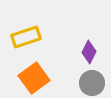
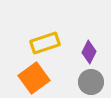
yellow rectangle: moved 19 px right, 6 px down
gray circle: moved 1 px left, 1 px up
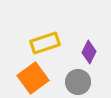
orange square: moved 1 px left
gray circle: moved 13 px left
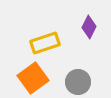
purple diamond: moved 25 px up
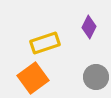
gray circle: moved 18 px right, 5 px up
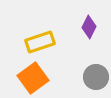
yellow rectangle: moved 5 px left, 1 px up
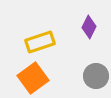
gray circle: moved 1 px up
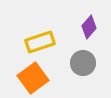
purple diamond: rotated 15 degrees clockwise
gray circle: moved 13 px left, 13 px up
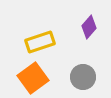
gray circle: moved 14 px down
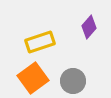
gray circle: moved 10 px left, 4 px down
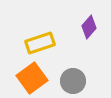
yellow rectangle: moved 1 px down
orange square: moved 1 px left
